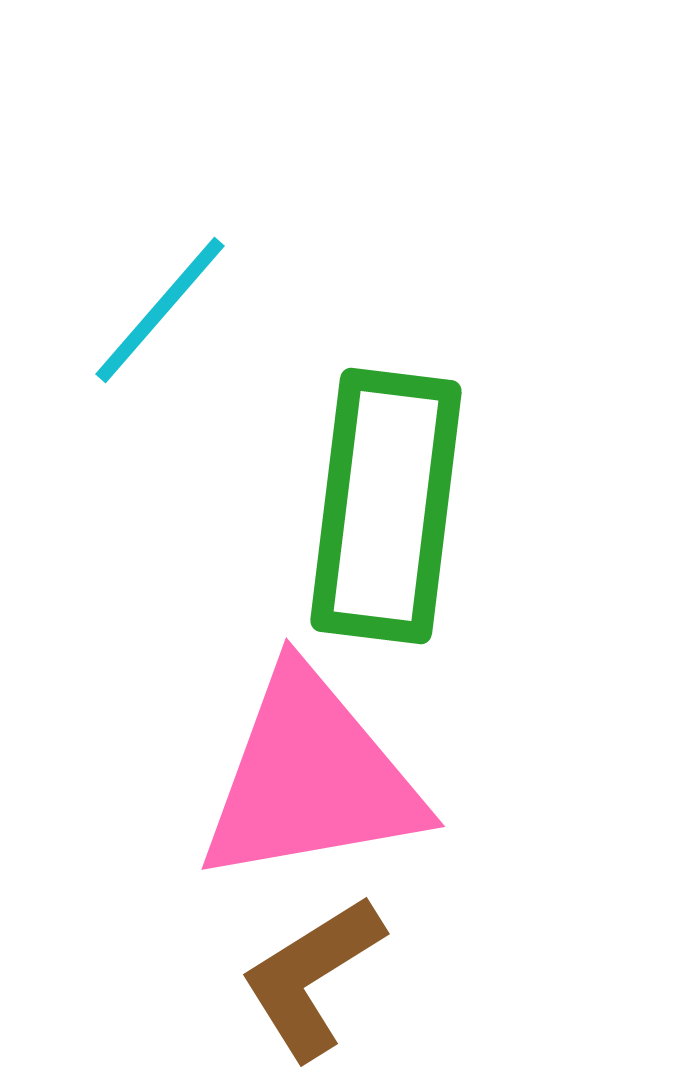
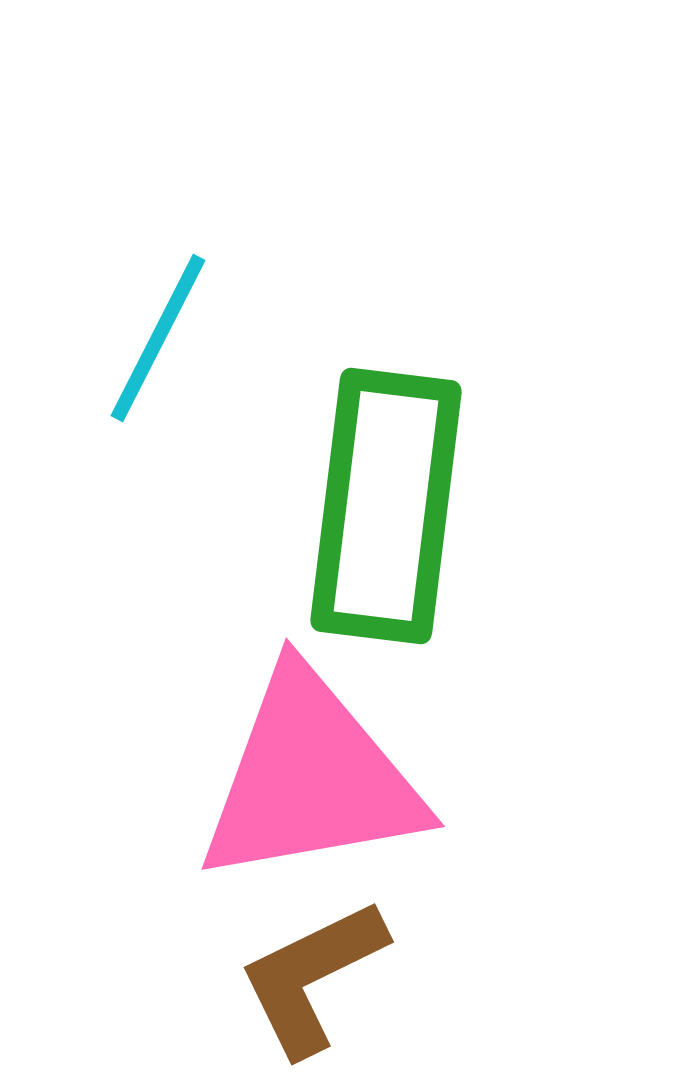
cyan line: moved 2 px left, 28 px down; rotated 14 degrees counterclockwise
brown L-shape: rotated 6 degrees clockwise
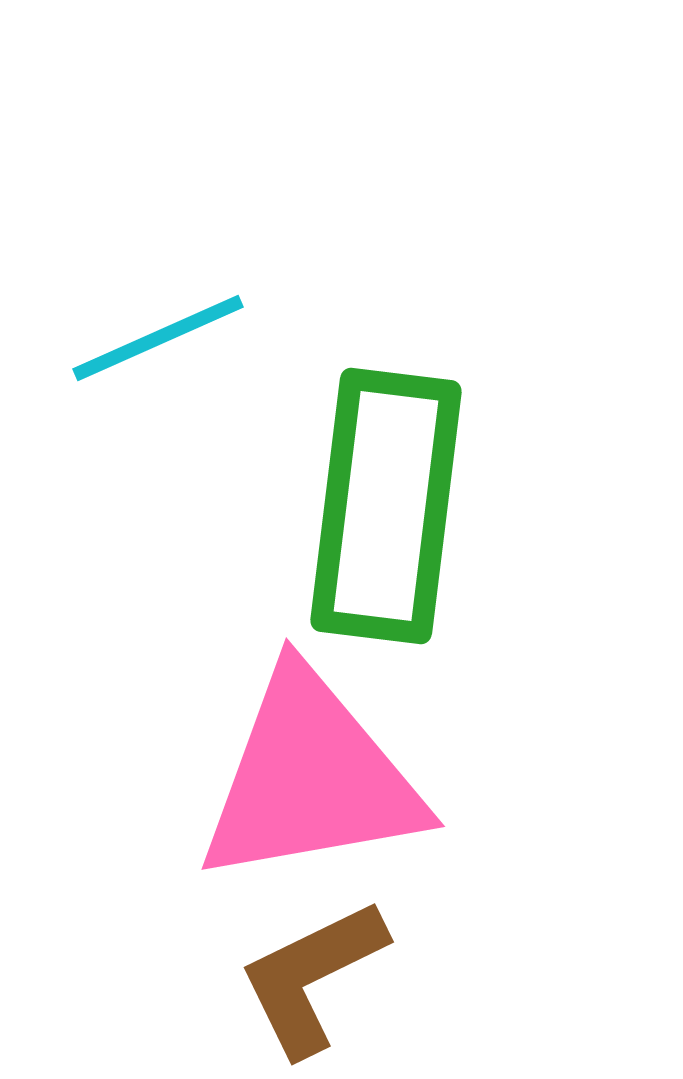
cyan line: rotated 39 degrees clockwise
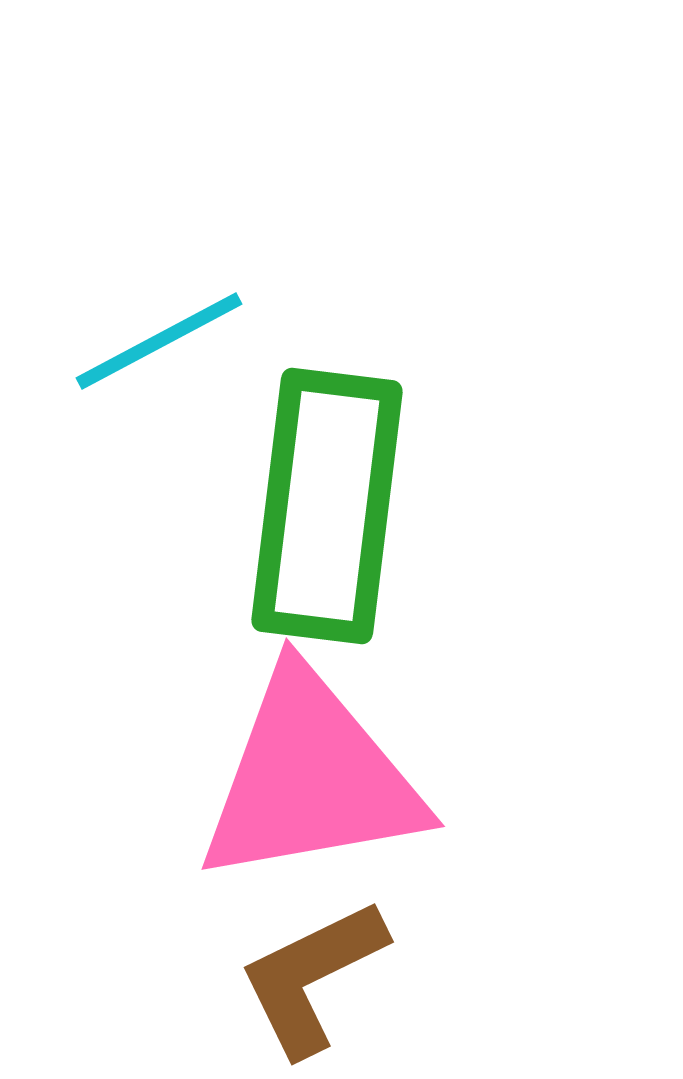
cyan line: moved 1 px right, 3 px down; rotated 4 degrees counterclockwise
green rectangle: moved 59 px left
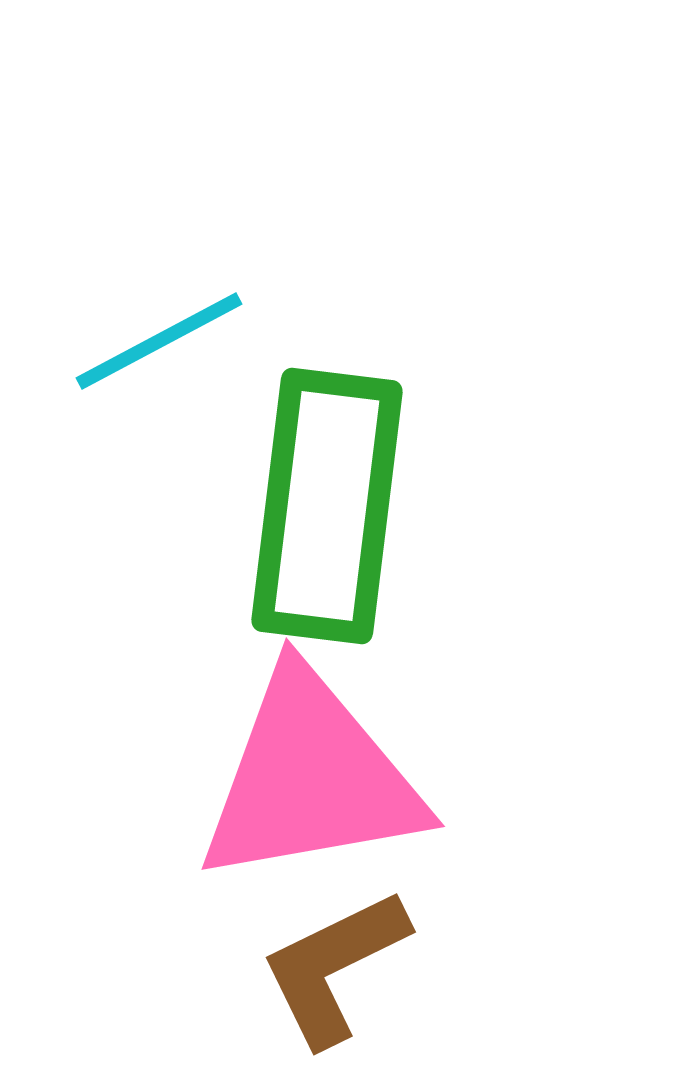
brown L-shape: moved 22 px right, 10 px up
